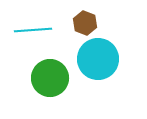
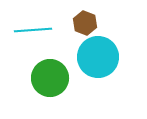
cyan circle: moved 2 px up
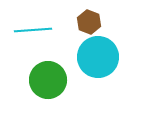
brown hexagon: moved 4 px right, 1 px up
green circle: moved 2 px left, 2 px down
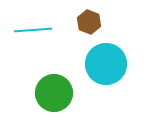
cyan circle: moved 8 px right, 7 px down
green circle: moved 6 px right, 13 px down
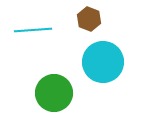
brown hexagon: moved 3 px up
cyan circle: moved 3 px left, 2 px up
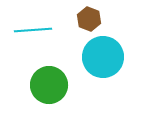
cyan circle: moved 5 px up
green circle: moved 5 px left, 8 px up
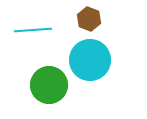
cyan circle: moved 13 px left, 3 px down
